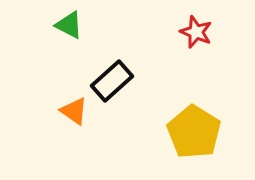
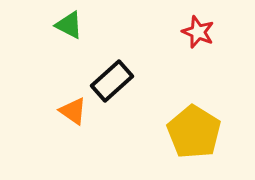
red star: moved 2 px right
orange triangle: moved 1 px left
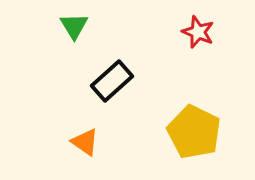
green triangle: moved 5 px right, 1 px down; rotated 32 degrees clockwise
orange triangle: moved 12 px right, 31 px down
yellow pentagon: rotated 6 degrees counterclockwise
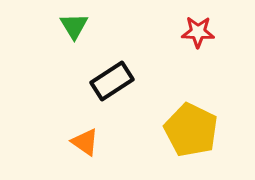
red star: rotated 20 degrees counterclockwise
black rectangle: rotated 9 degrees clockwise
yellow pentagon: moved 3 px left, 2 px up
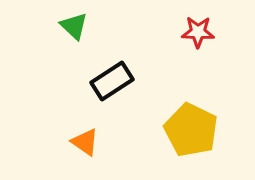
green triangle: rotated 16 degrees counterclockwise
